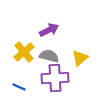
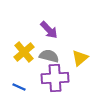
purple arrow: rotated 72 degrees clockwise
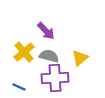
purple arrow: moved 3 px left, 1 px down
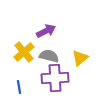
purple arrow: rotated 72 degrees counterclockwise
blue line: rotated 56 degrees clockwise
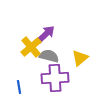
purple arrow: moved 3 px down; rotated 18 degrees counterclockwise
yellow cross: moved 7 px right, 5 px up
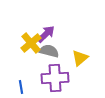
yellow cross: moved 4 px up
gray semicircle: moved 5 px up
blue line: moved 2 px right
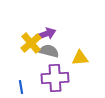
purple arrow: rotated 24 degrees clockwise
yellow triangle: rotated 36 degrees clockwise
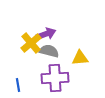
blue line: moved 3 px left, 2 px up
